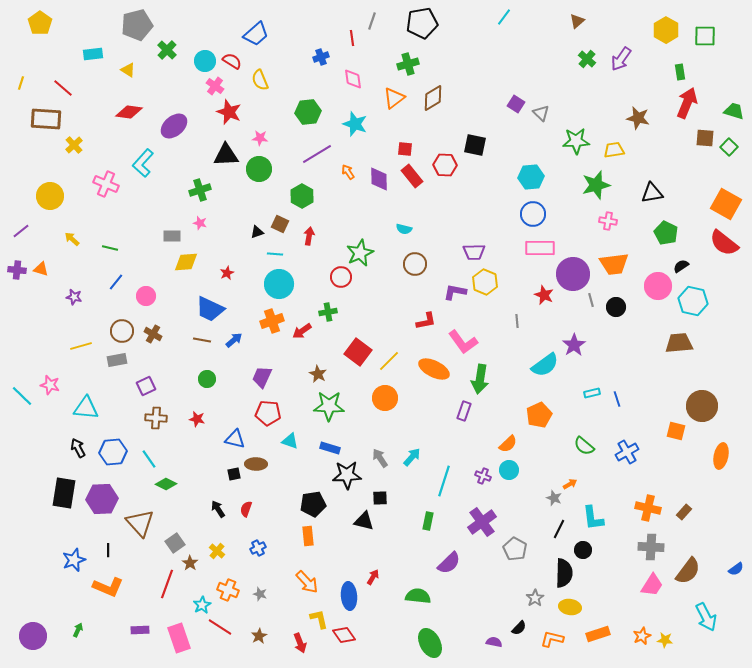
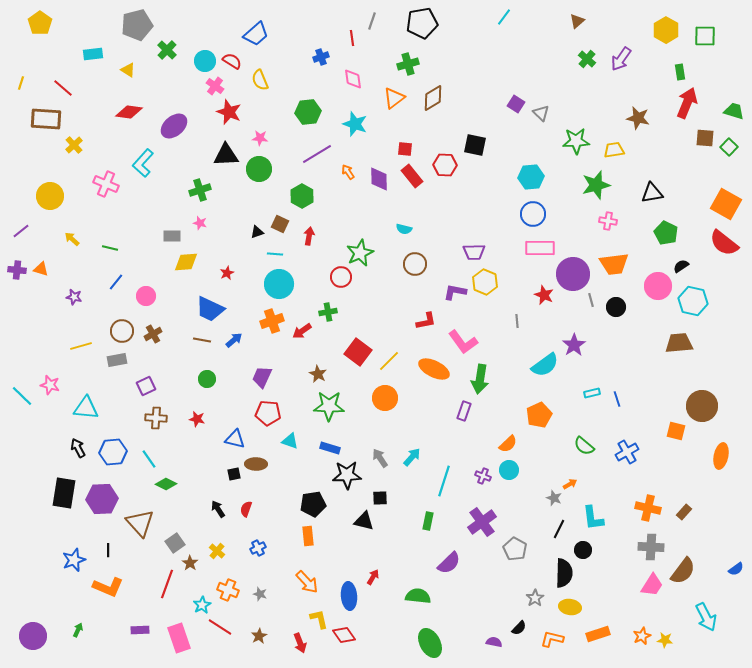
brown cross at (153, 334): rotated 30 degrees clockwise
brown semicircle at (688, 571): moved 5 px left
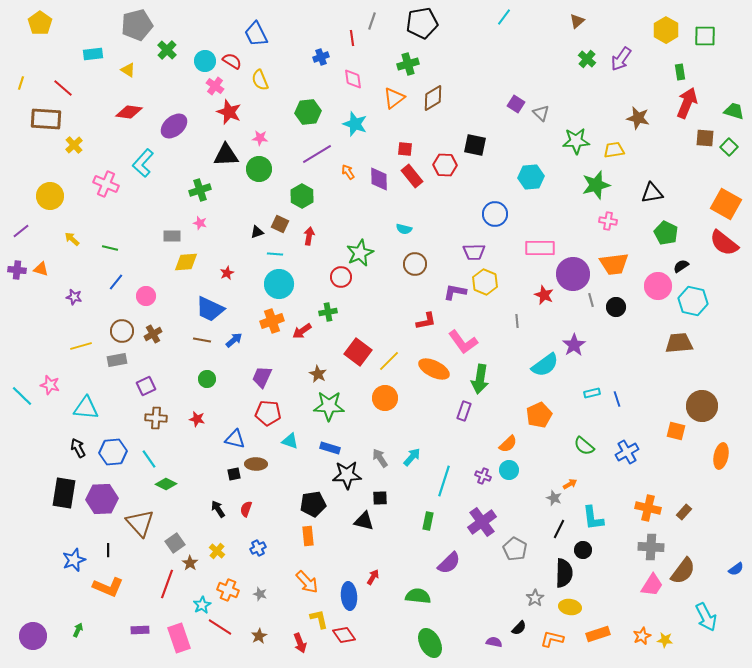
blue trapezoid at (256, 34): rotated 104 degrees clockwise
blue circle at (533, 214): moved 38 px left
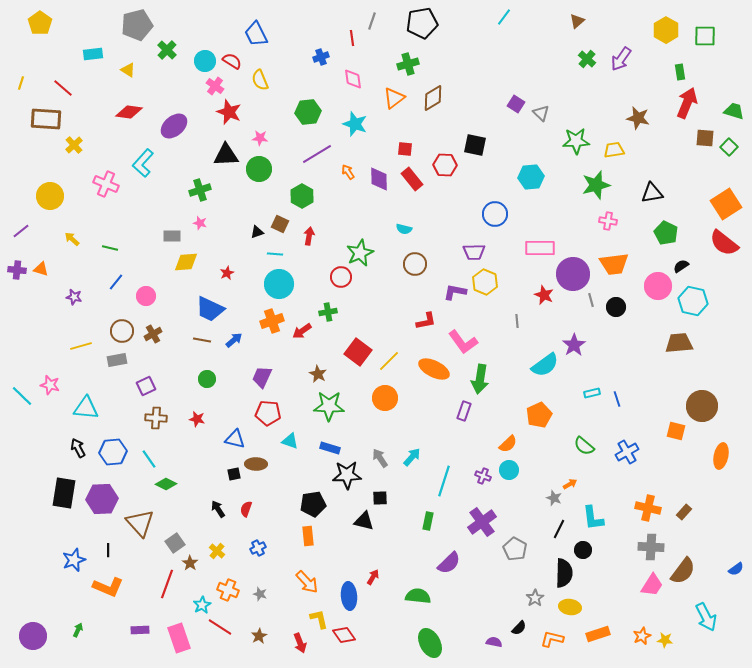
red rectangle at (412, 176): moved 3 px down
orange square at (726, 204): rotated 28 degrees clockwise
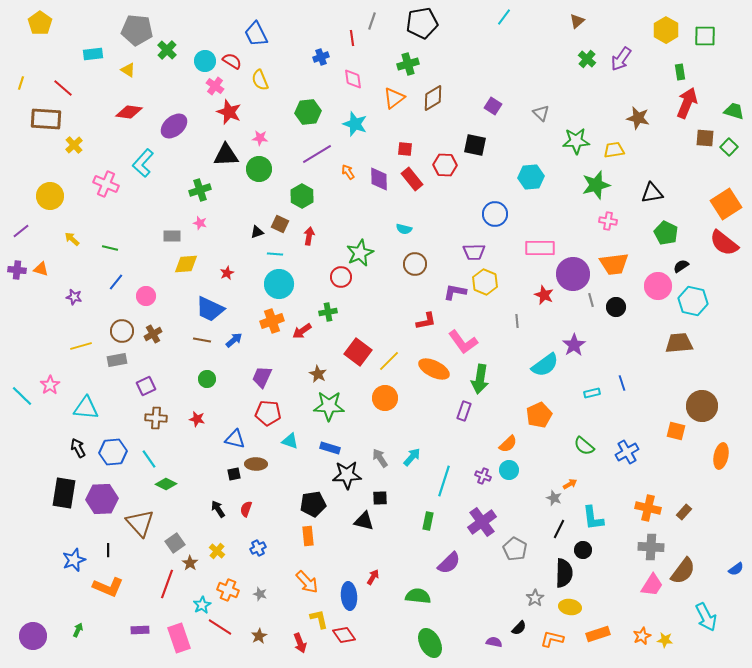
gray pentagon at (137, 25): moved 5 px down; rotated 20 degrees clockwise
purple square at (516, 104): moved 23 px left, 2 px down
yellow diamond at (186, 262): moved 2 px down
pink star at (50, 385): rotated 24 degrees clockwise
blue line at (617, 399): moved 5 px right, 16 px up
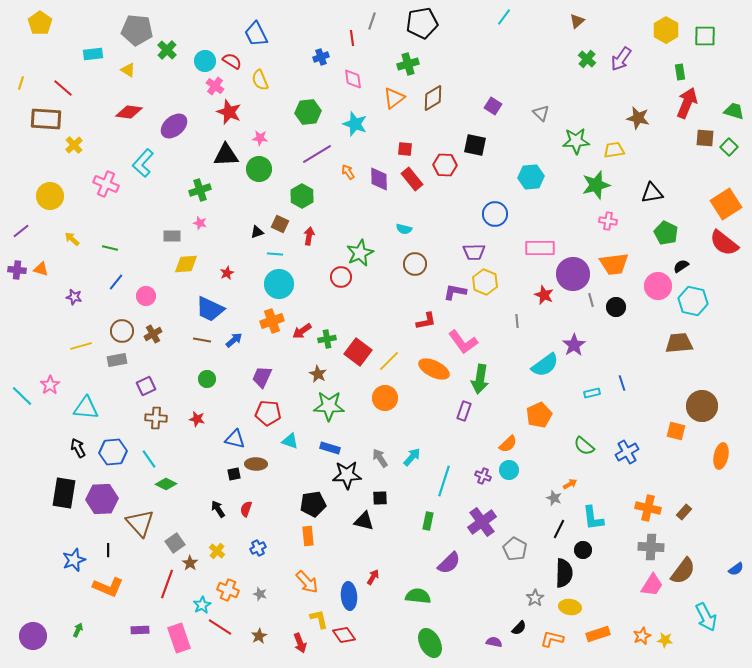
green cross at (328, 312): moved 1 px left, 27 px down
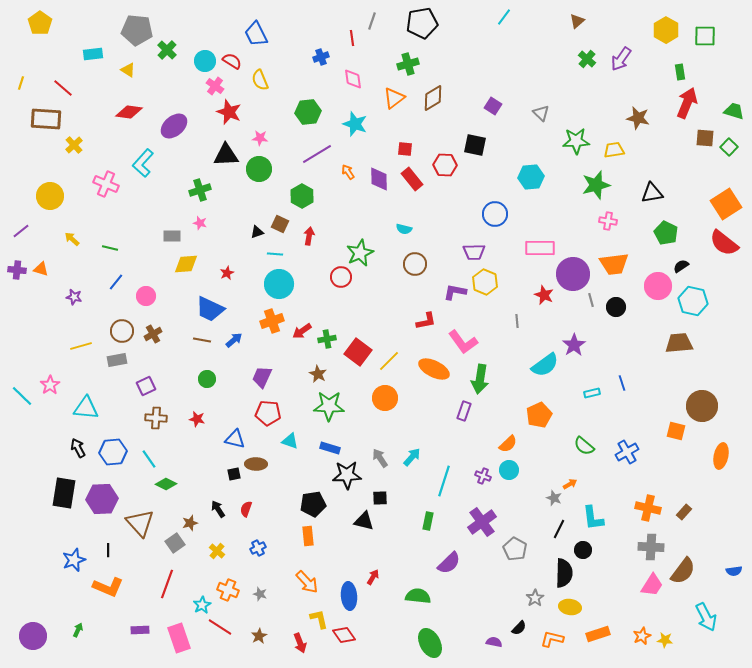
brown star at (190, 563): moved 40 px up; rotated 21 degrees clockwise
blue semicircle at (736, 569): moved 2 px left, 2 px down; rotated 28 degrees clockwise
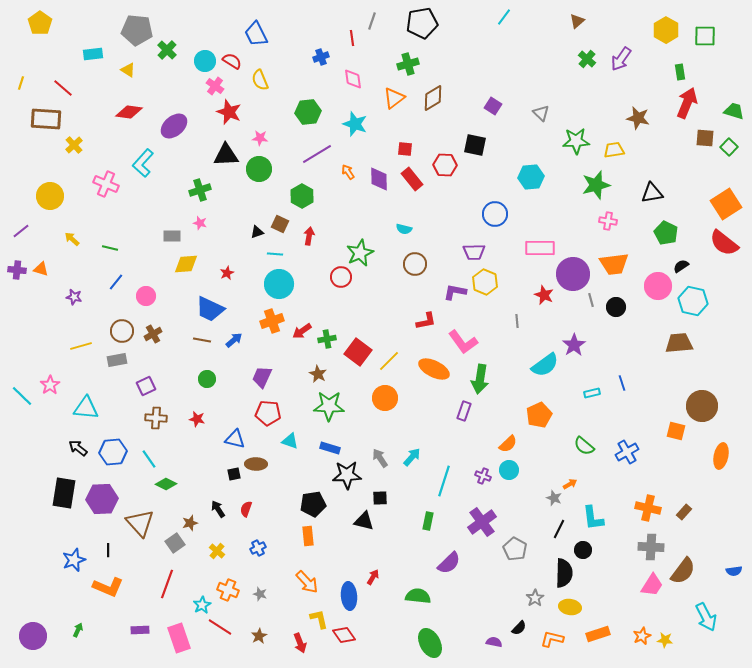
black arrow at (78, 448): rotated 24 degrees counterclockwise
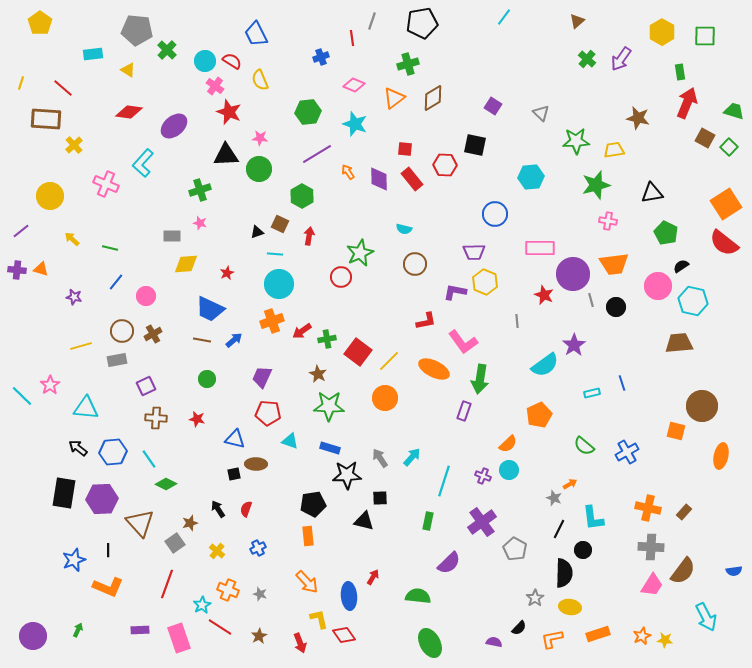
yellow hexagon at (666, 30): moved 4 px left, 2 px down
pink diamond at (353, 79): moved 1 px right, 6 px down; rotated 60 degrees counterclockwise
brown square at (705, 138): rotated 24 degrees clockwise
orange L-shape at (552, 639): rotated 25 degrees counterclockwise
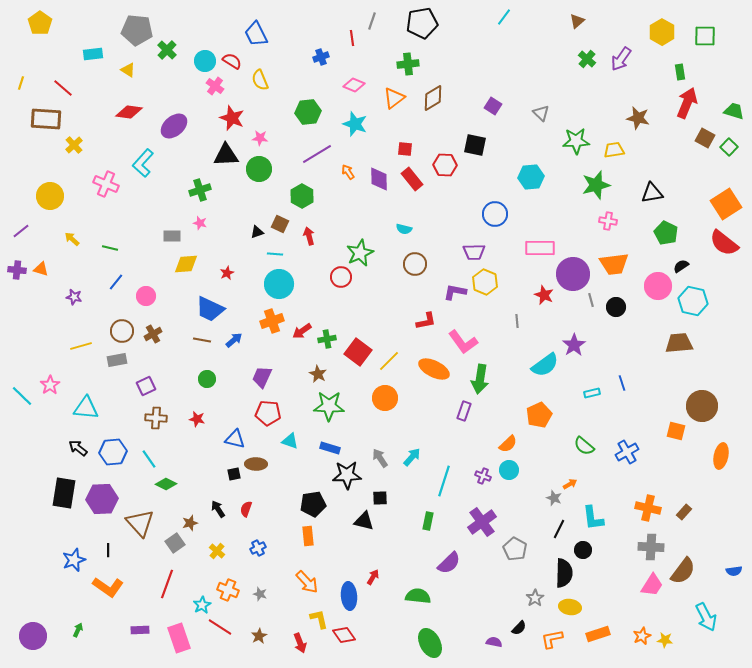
green cross at (408, 64): rotated 10 degrees clockwise
red star at (229, 112): moved 3 px right, 6 px down
red arrow at (309, 236): rotated 24 degrees counterclockwise
orange L-shape at (108, 587): rotated 12 degrees clockwise
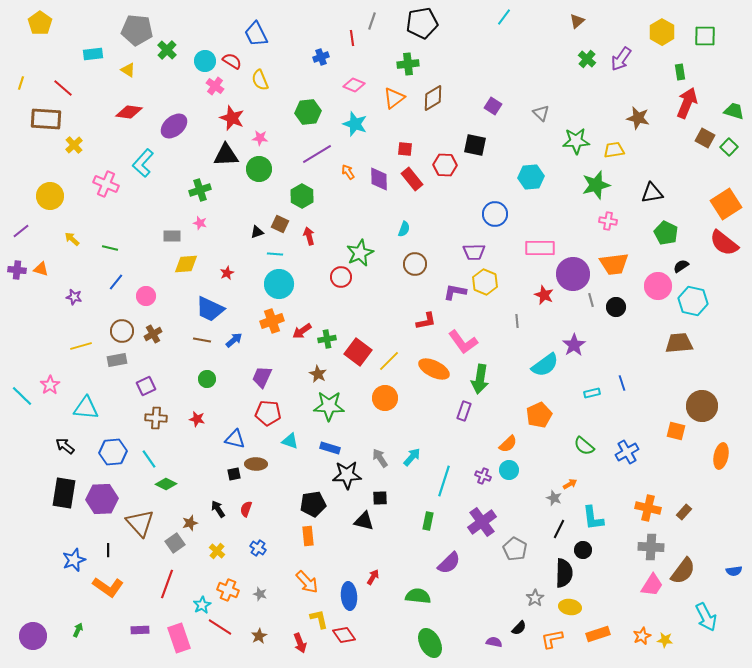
cyan semicircle at (404, 229): rotated 84 degrees counterclockwise
black arrow at (78, 448): moved 13 px left, 2 px up
blue cross at (258, 548): rotated 28 degrees counterclockwise
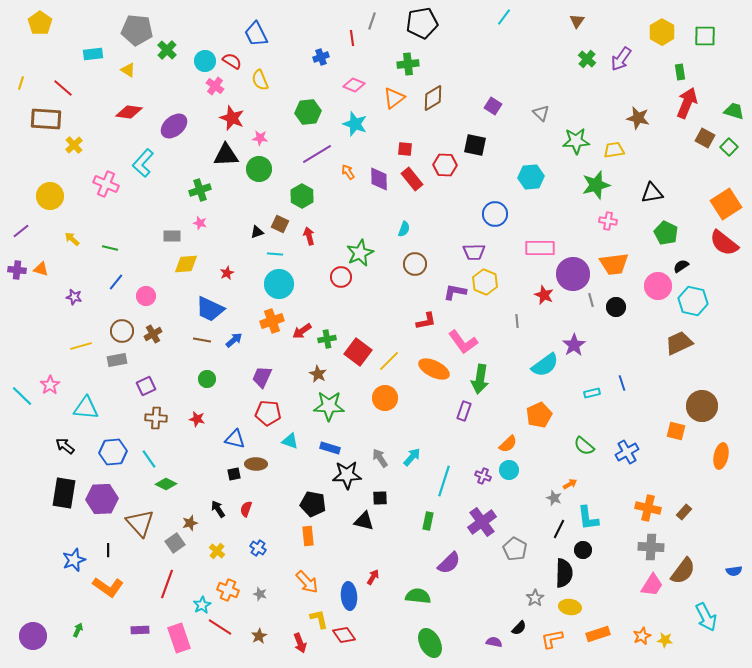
brown triangle at (577, 21): rotated 14 degrees counterclockwise
brown trapezoid at (679, 343): rotated 20 degrees counterclockwise
black pentagon at (313, 504): rotated 20 degrees clockwise
cyan L-shape at (593, 518): moved 5 px left
